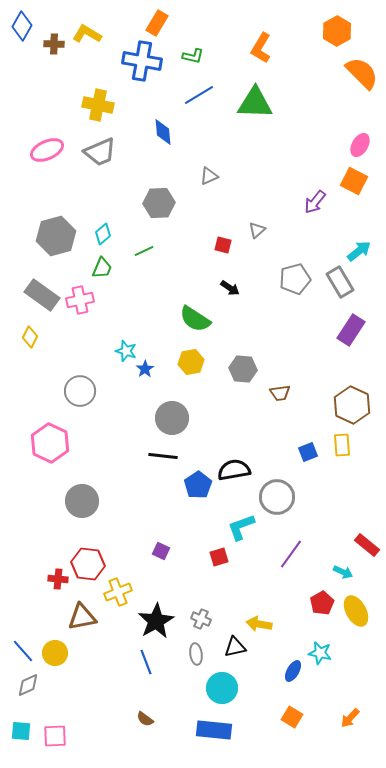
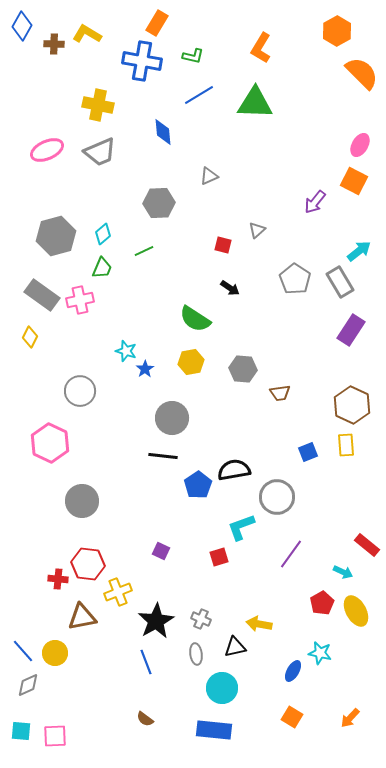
gray pentagon at (295, 279): rotated 24 degrees counterclockwise
yellow rectangle at (342, 445): moved 4 px right
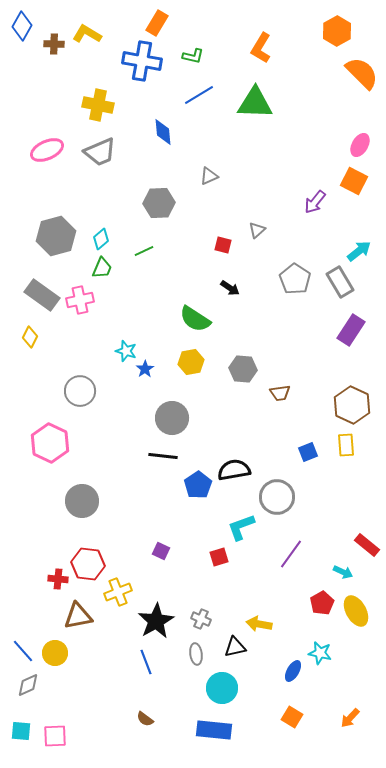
cyan diamond at (103, 234): moved 2 px left, 5 px down
brown triangle at (82, 617): moved 4 px left, 1 px up
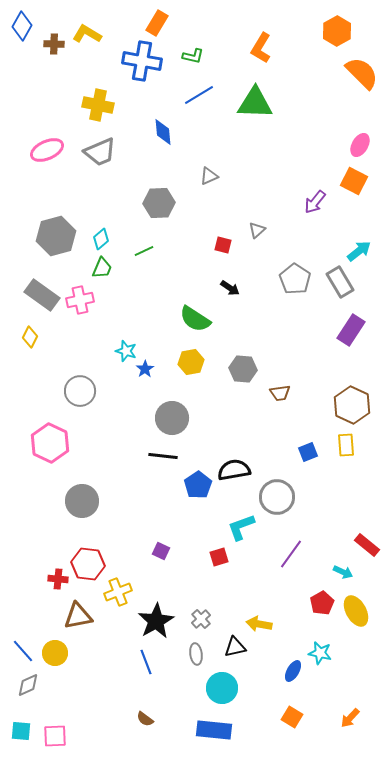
gray cross at (201, 619): rotated 24 degrees clockwise
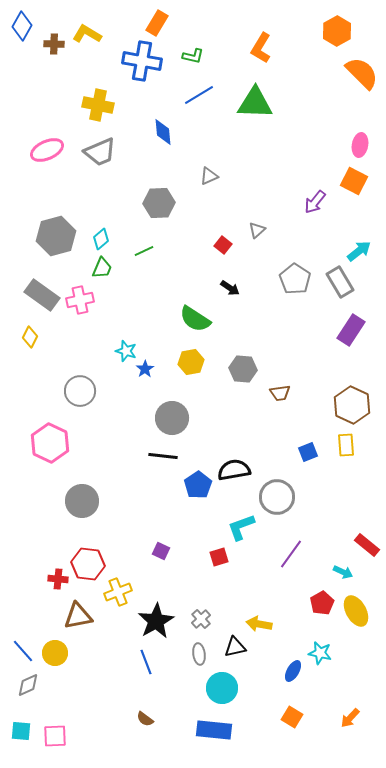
pink ellipse at (360, 145): rotated 20 degrees counterclockwise
red square at (223, 245): rotated 24 degrees clockwise
gray ellipse at (196, 654): moved 3 px right
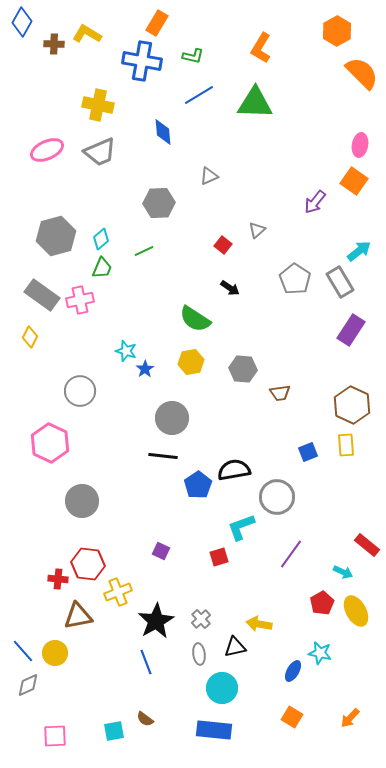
blue diamond at (22, 26): moved 4 px up
orange square at (354, 181): rotated 8 degrees clockwise
cyan square at (21, 731): moved 93 px right; rotated 15 degrees counterclockwise
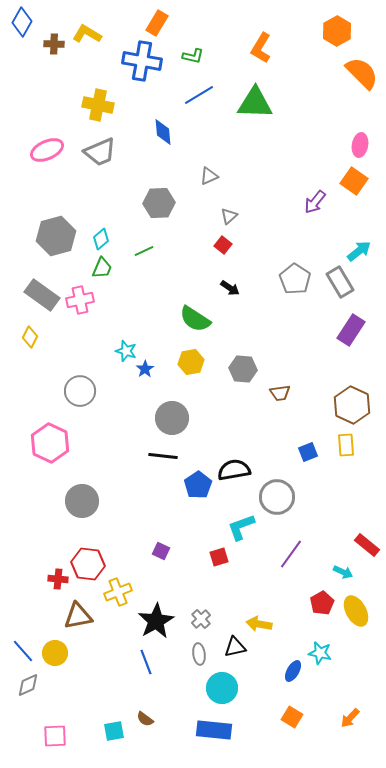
gray triangle at (257, 230): moved 28 px left, 14 px up
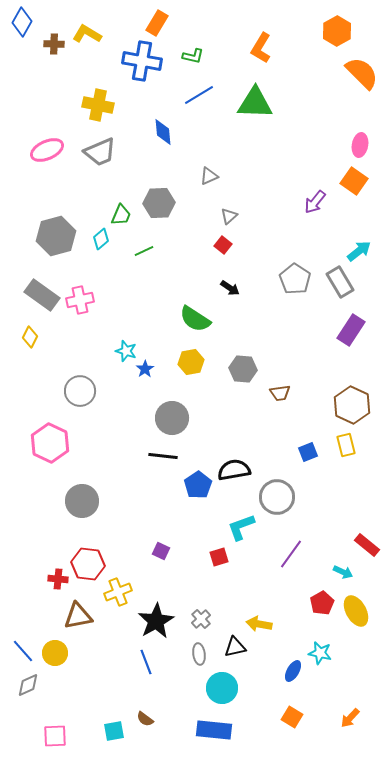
green trapezoid at (102, 268): moved 19 px right, 53 px up
yellow rectangle at (346, 445): rotated 10 degrees counterclockwise
